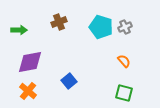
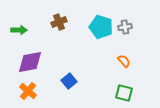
gray cross: rotated 16 degrees clockwise
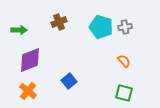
purple diamond: moved 2 px up; rotated 12 degrees counterclockwise
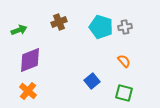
green arrow: rotated 21 degrees counterclockwise
blue square: moved 23 px right
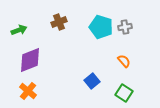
green square: rotated 18 degrees clockwise
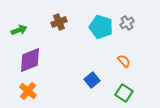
gray cross: moved 2 px right, 4 px up; rotated 24 degrees counterclockwise
blue square: moved 1 px up
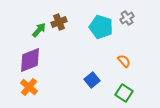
gray cross: moved 5 px up
green arrow: moved 20 px right; rotated 28 degrees counterclockwise
orange cross: moved 1 px right, 4 px up
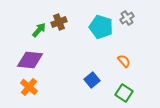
purple diamond: rotated 28 degrees clockwise
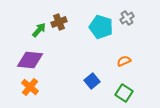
orange semicircle: rotated 72 degrees counterclockwise
blue square: moved 1 px down
orange cross: moved 1 px right
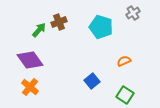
gray cross: moved 6 px right, 5 px up
purple diamond: rotated 48 degrees clockwise
green square: moved 1 px right, 2 px down
